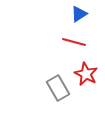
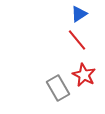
red line: moved 3 px right, 2 px up; rotated 35 degrees clockwise
red star: moved 2 px left, 1 px down
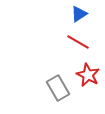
red line: moved 1 px right, 2 px down; rotated 20 degrees counterclockwise
red star: moved 4 px right
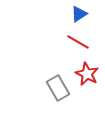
red star: moved 1 px left, 1 px up
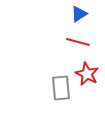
red line: rotated 15 degrees counterclockwise
gray rectangle: moved 3 px right; rotated 25 degrees clockwise
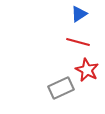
red star: moved 4 px up
gray rectangle: rotated 70 degrees clockwise
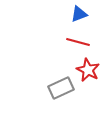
blue triangle: rotated 12 degrees clockwise
red star: moved 1 px right
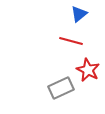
blue triangle: rotated 18 degrees counterclockwise
red line: moved 7 px left, 1 px up
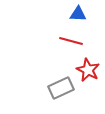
blue triangle: moved 1 px left; rotated 42 degrees clockwise
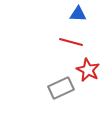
red line: moved 1 px down
